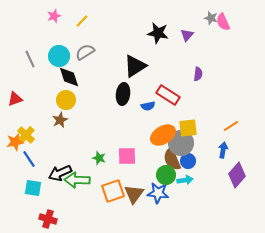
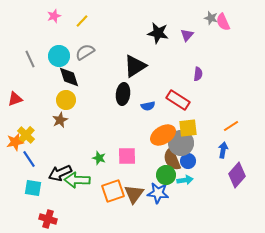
red rectangle: moved 10 px right, 5 px down
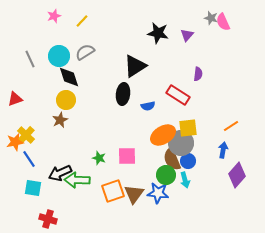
red rectangle: moved 5 px up
cyan arrow: rotated 84 degrees clockwise
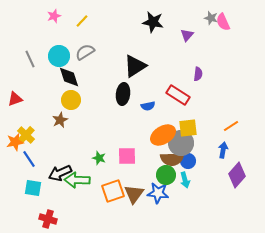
black star: moved 5 px left, 11 px up
yellow circle: moved 5 px right
brown semicircle: rotated 70 degrees counterclockwise
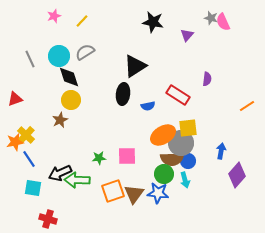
purple semicircle: moved 9 px right, 5 px down
orange line: moved 16 px right, 20 px up
blue arrow: moved 2 px left, 1 px down
green star: rotated 24 degrees counterclockwise
green circle: moved 2 px left, 1 px up
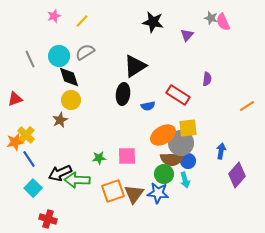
cyan square: rotated 36 degrees clockwise
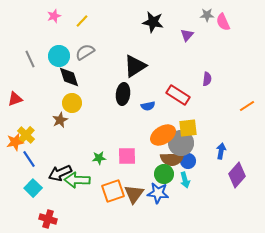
gray star: moved 4 px left, 3 px up; rotated 16 degrees counterclockwise
yellow circle: moved 1 px right, 3 px down
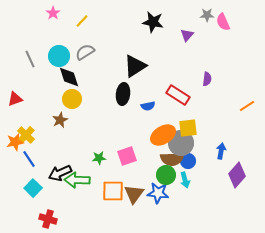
pink star: moved 1 px left, 3 px up; rotated 16 degrees counterclockwise
yellow circle: moved 4 px up
pink square: rotated 18 degrees counterclockwise
green circle: moved 2 px right, 1 px down
orange square: rotated 20 degrees clockwise
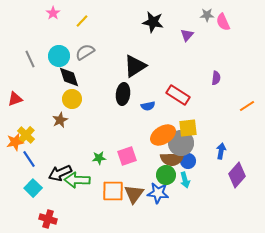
purple semicircle: moved 9 px right, 1 px up
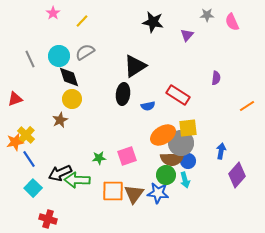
pink semicircle: moved 9 px right
